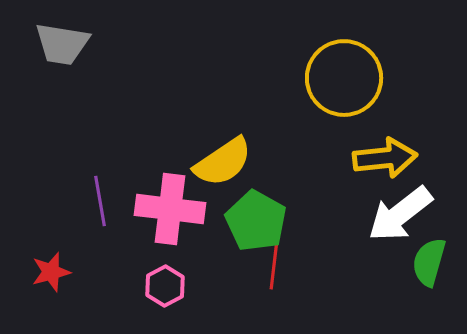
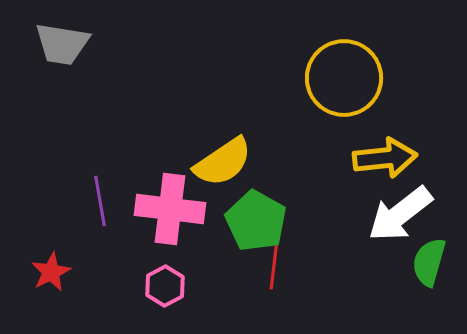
red star: rotated 12 degrees counterclockwise
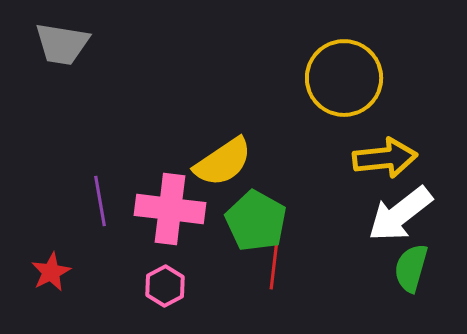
green semicircle: moved 18 px left, 6 px down
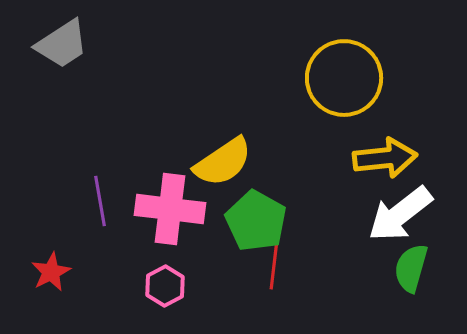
gray trapezoid: rotated 42 degrees counterclockwise
